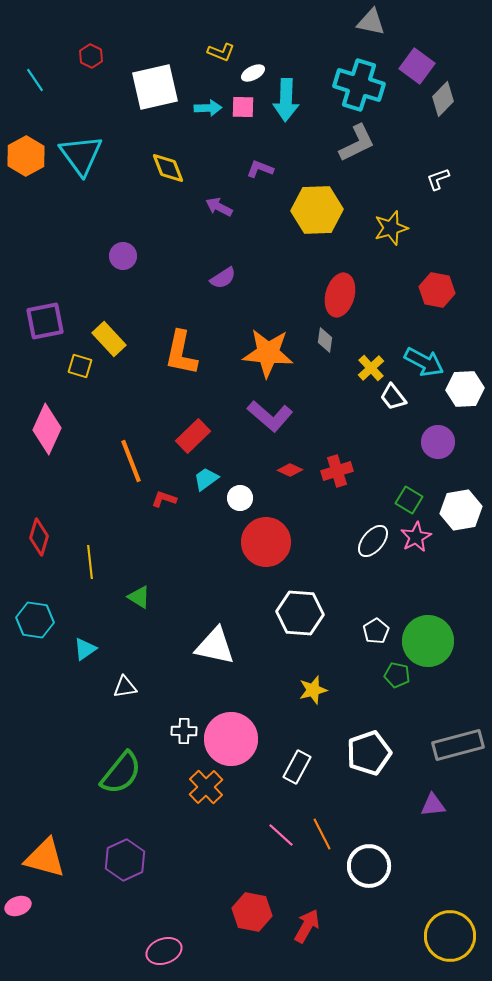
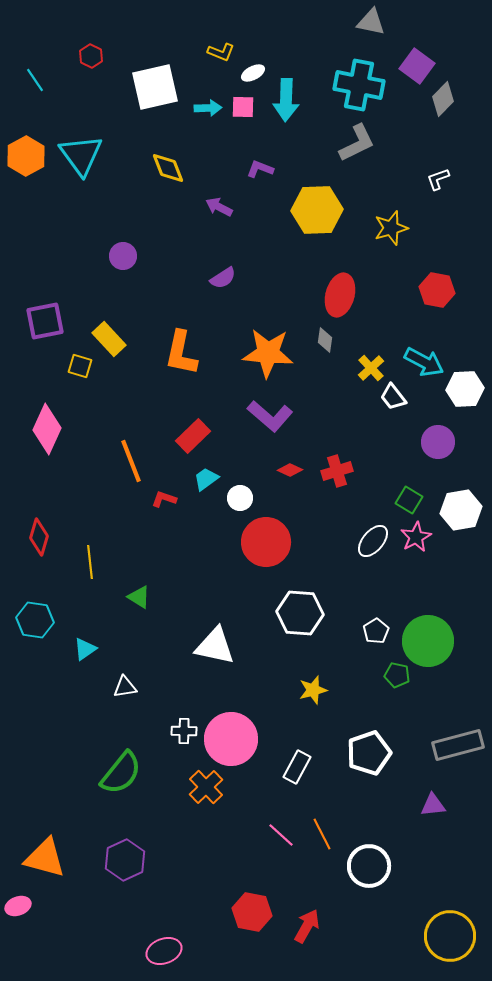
cyan cross at (359, 85): rotated 6 degrees counterclockwise
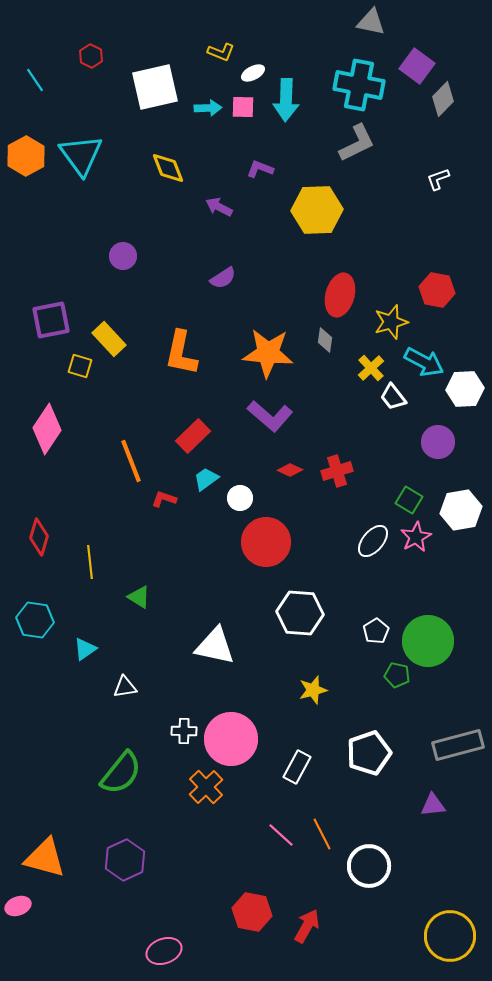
yellow star at (391, 228): moved 94 px down
purple square at (45, 321): moved 6 px right, 1 px up
pink diamond at (47, 429): rotated 9 degrees clockwise
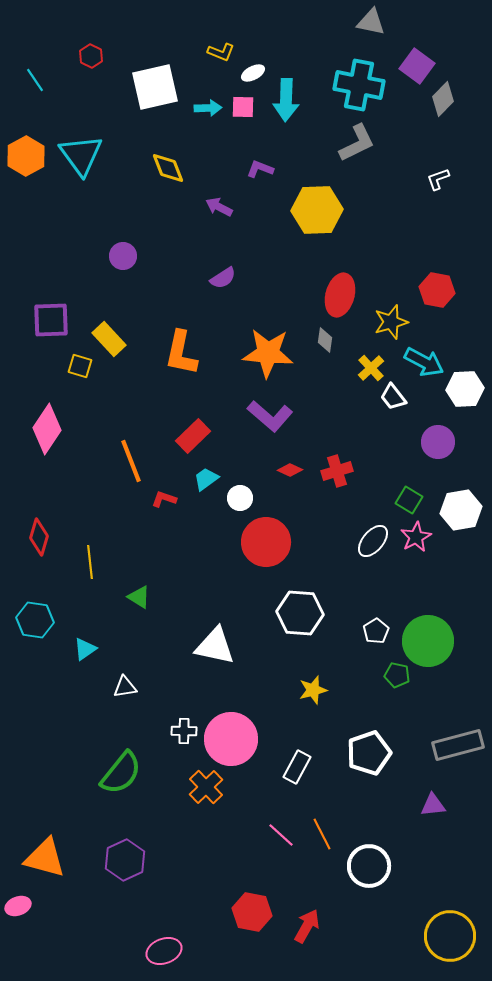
purple square at (51, 320): rotated 9 degrees clockwise
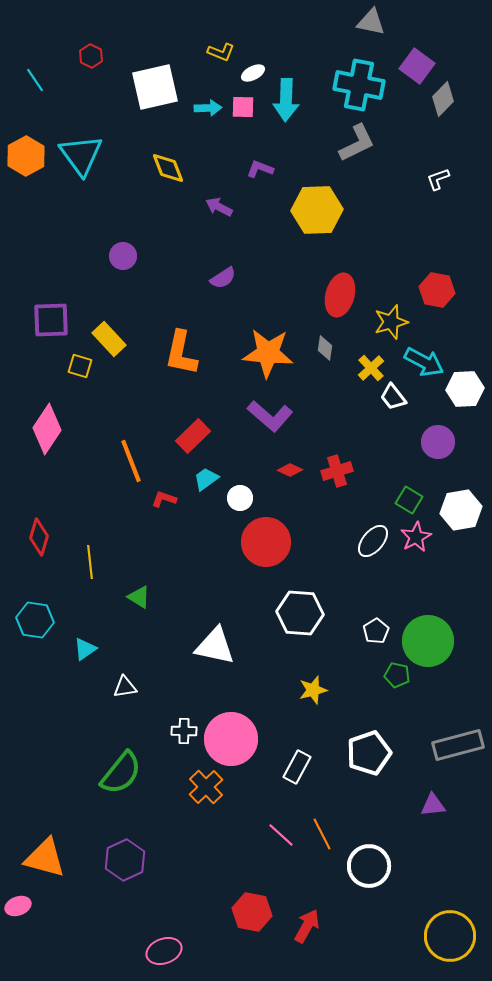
gray diamond at (325, 340): moved 8 px down
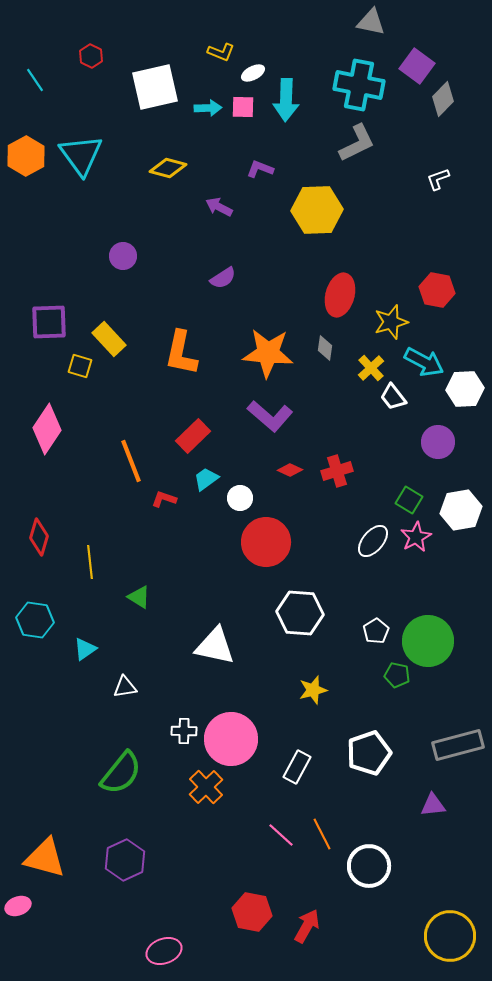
yellow diamond at (168, 168): rotated 54 degrees counterclockwise
purple square at (51, 320): moved 2 px left, 2 px down
